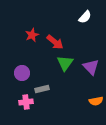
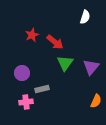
white semicircle: rotated 24 degrees counterclockwise
purple triangle: rotated 24 degrees clockwise
orange semicircle: rotated 56 degrees counterclockwise
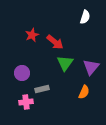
orange semicircle: moved 12 px left, 9 px up
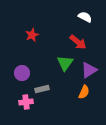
white semicircle: rotated 80 degrees counterclockwise
red arrow: moved 23 px right
purple triangle: moved 2 px left, 3 px down; rotated 18 degrees clockwise
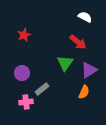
red star: moved 8 px left
gray rectangle: rotated 24 degrees counterclockwise
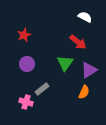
purple circle: moved 5 px right, 9 px up
pink cross: rotated 24 degrees clockwise
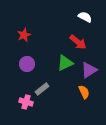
green triangle: rotated 30 degrees clockwise
orange semicircle: rotated 48 degrees counterclockwise
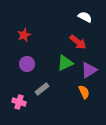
pink cross: moved 7 px left
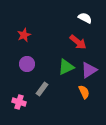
white semicircle: moved 1 px down
green triangle: moved 1 px right, 4 px down
gray rectangle: rotated 16 degrees counterclockwise
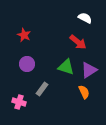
red star: rotated 24 degrees counterclockwise
green triangle: rotated 42 degrees clockwise
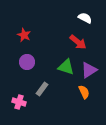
purple circle: moved 2 px up
